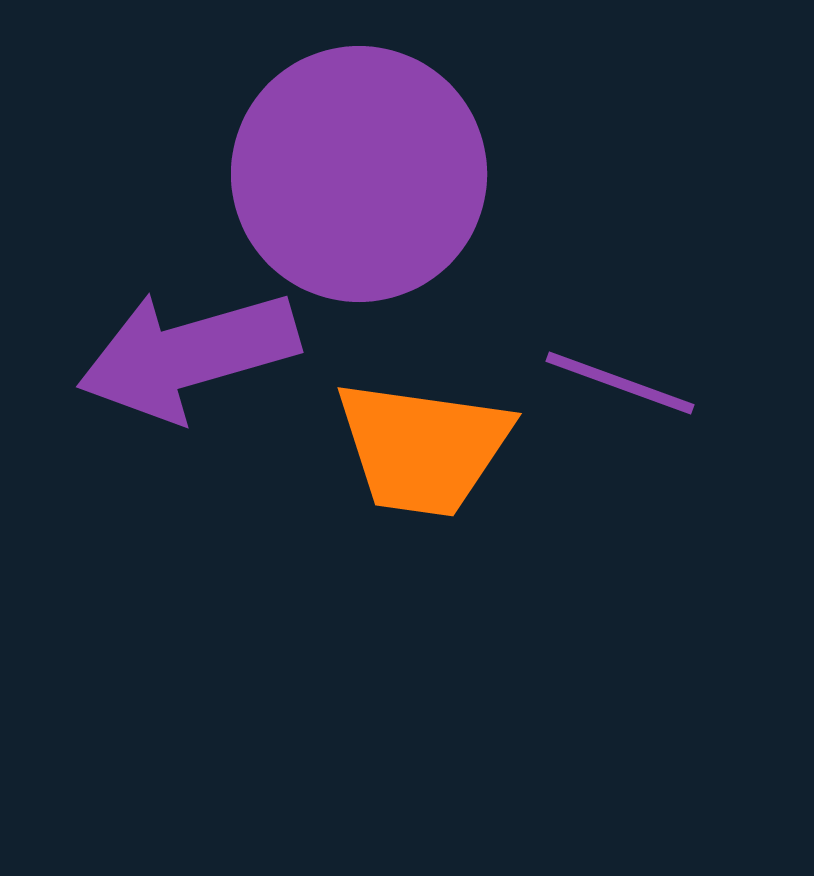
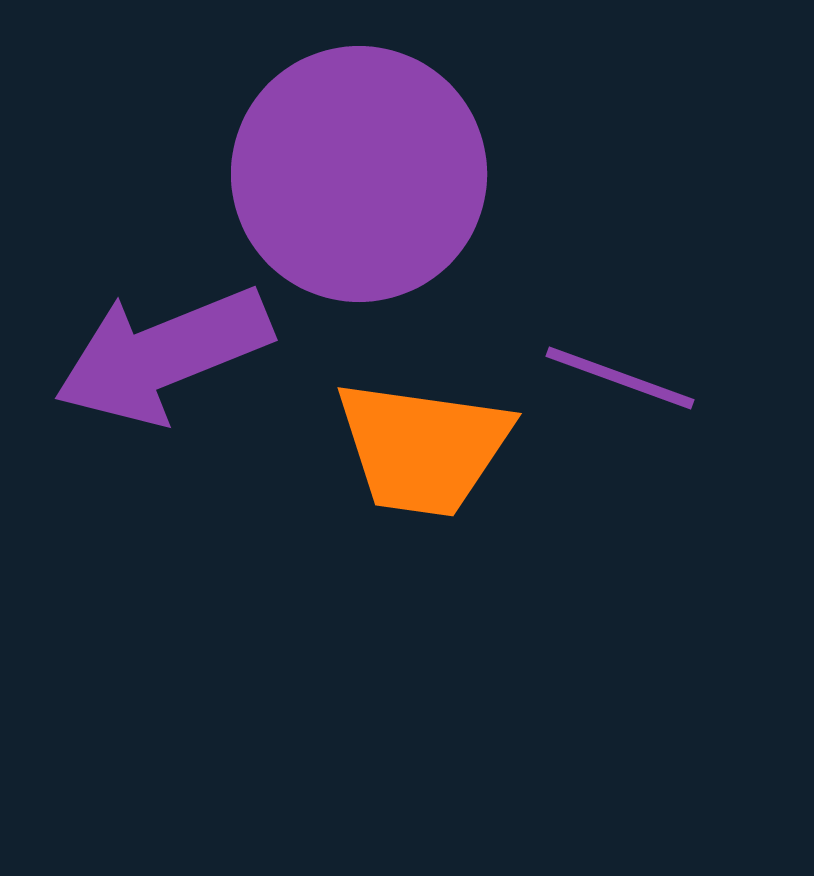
purple arrow: moved 25 px left; rotated 6 degrees counterclockwise
purple line: moved 5 px up
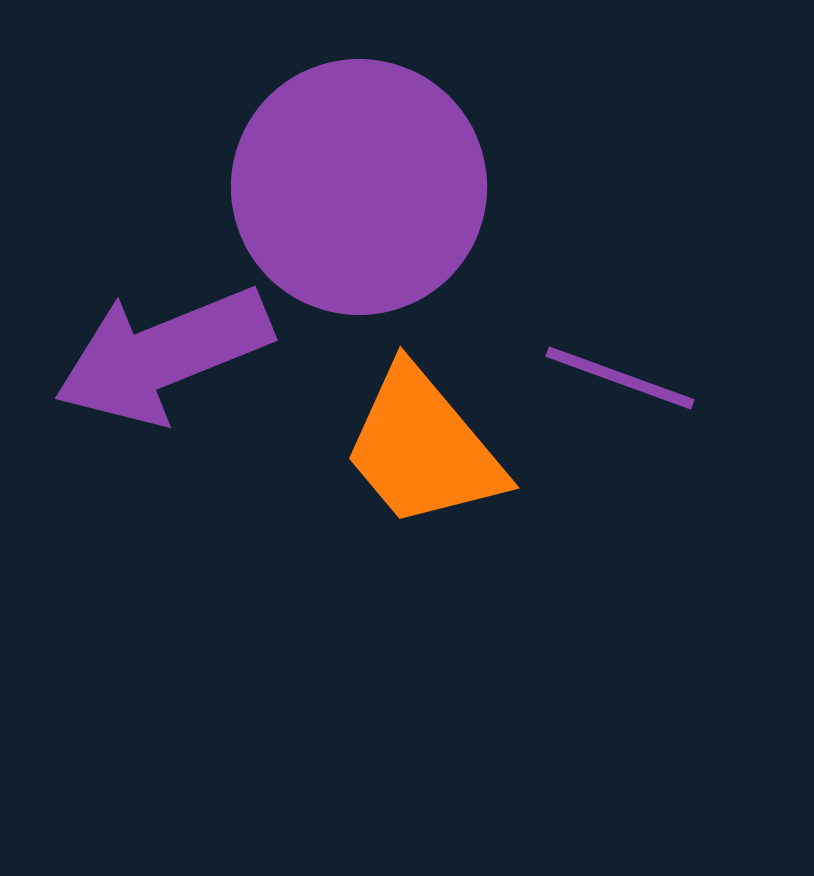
purple circle: moved 13 px down
orange trapezoid: rotated 42 degrees clockwise
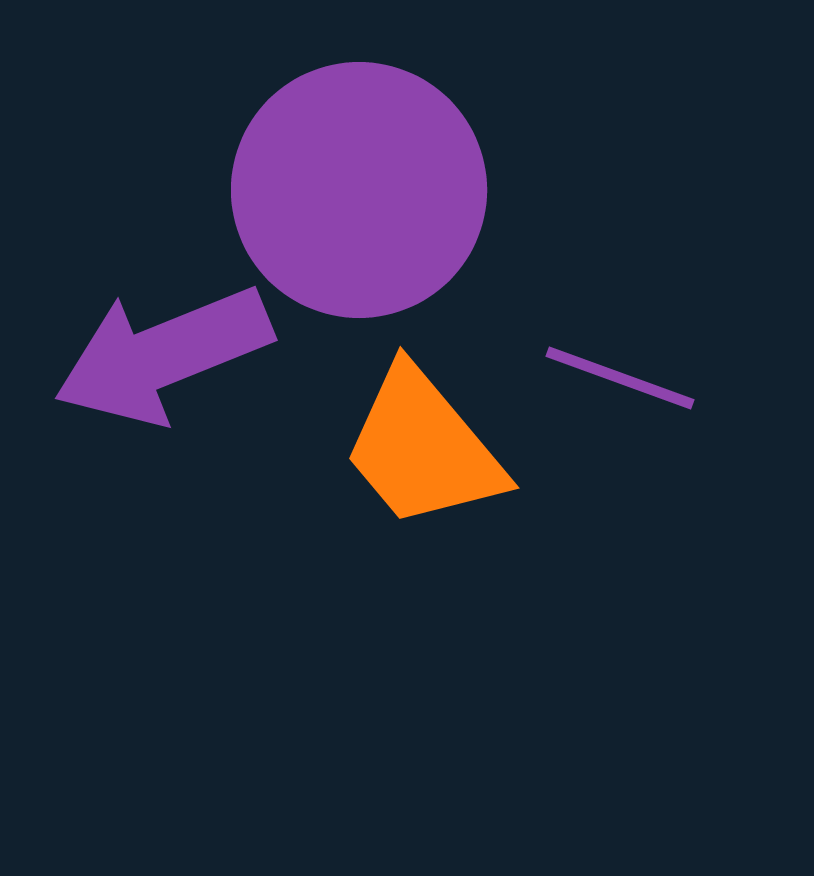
purple circle: moved 3 px down
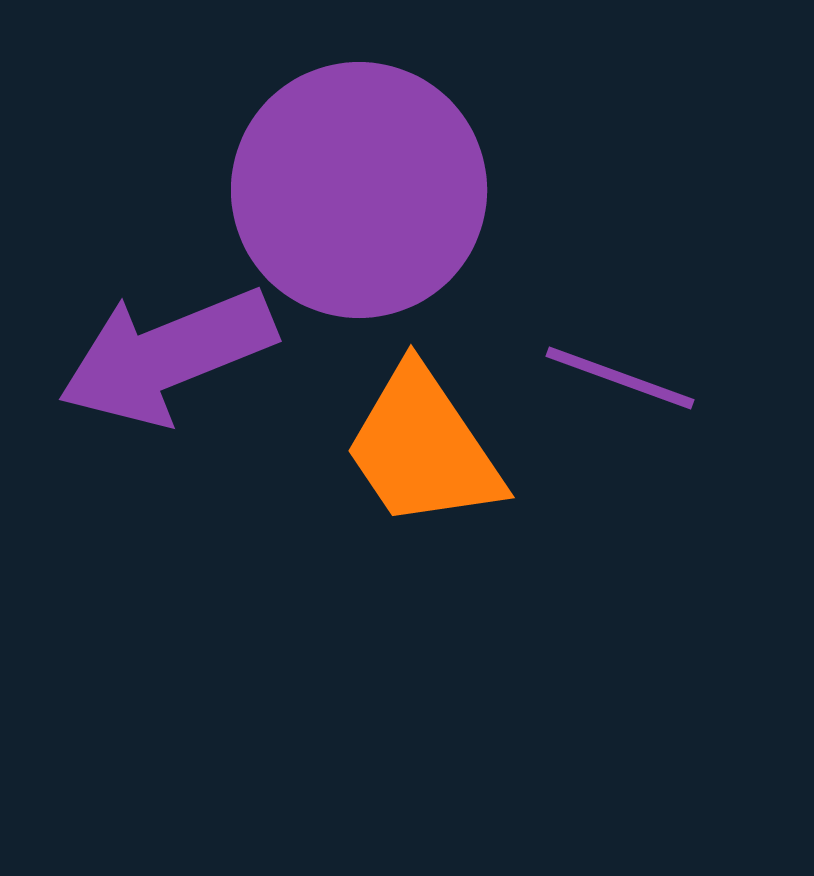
purple arrow: moved 4 px right, 1 px down
orange trapezoid: rotated 6 degrees clockwise
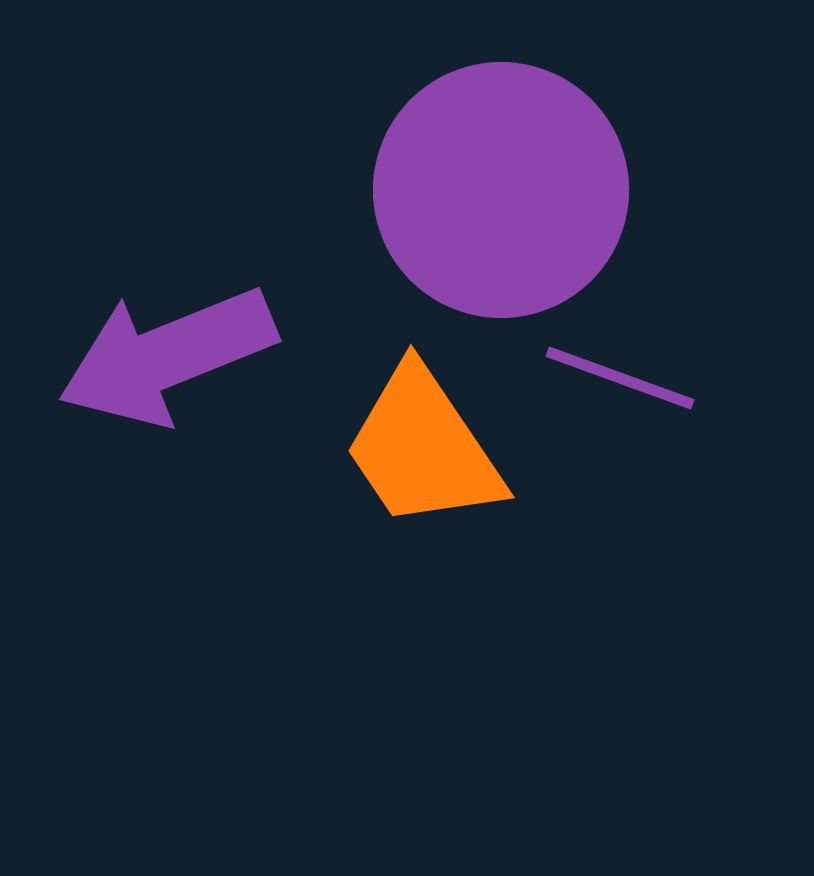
purple circle: moved 142 px right
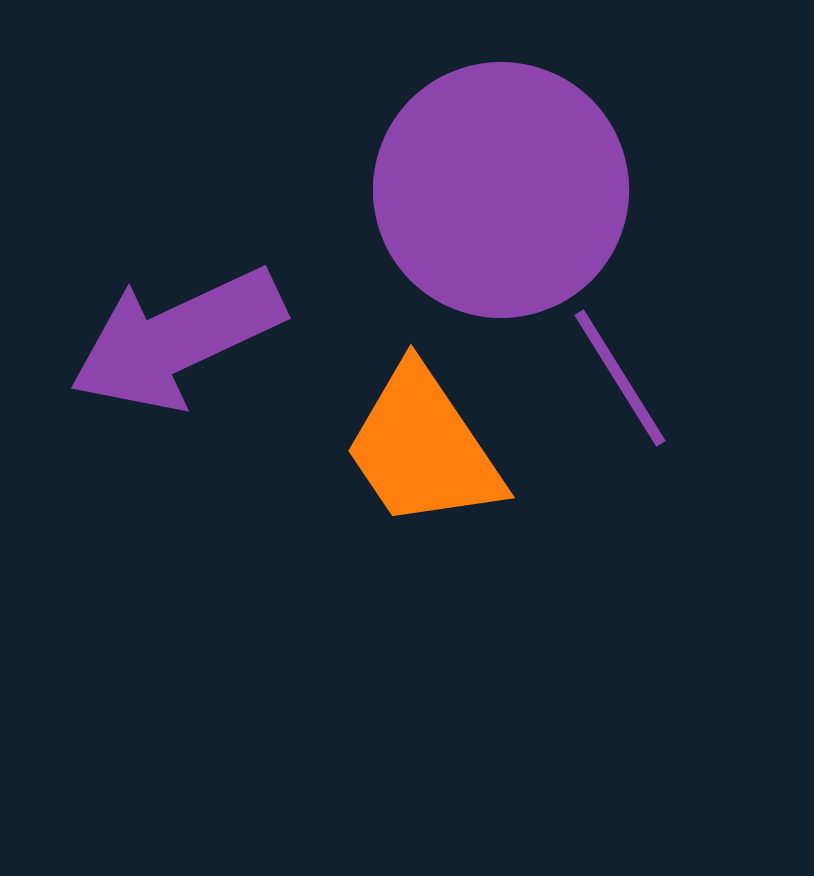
purple arrow: moved 10 px right, 17 px up; rotated 3 degrees counterclockwise
purple line: rotated 38 degrees clockwise
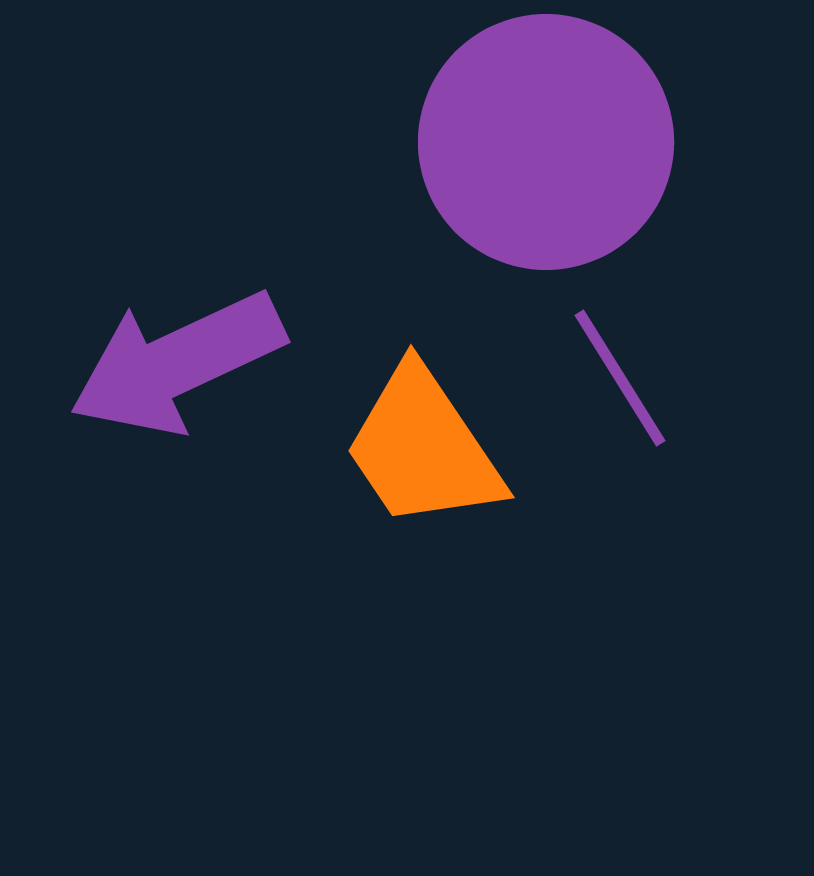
purple circle: moved 45 px right, 48 px up
purple arrow: moved 24 px down
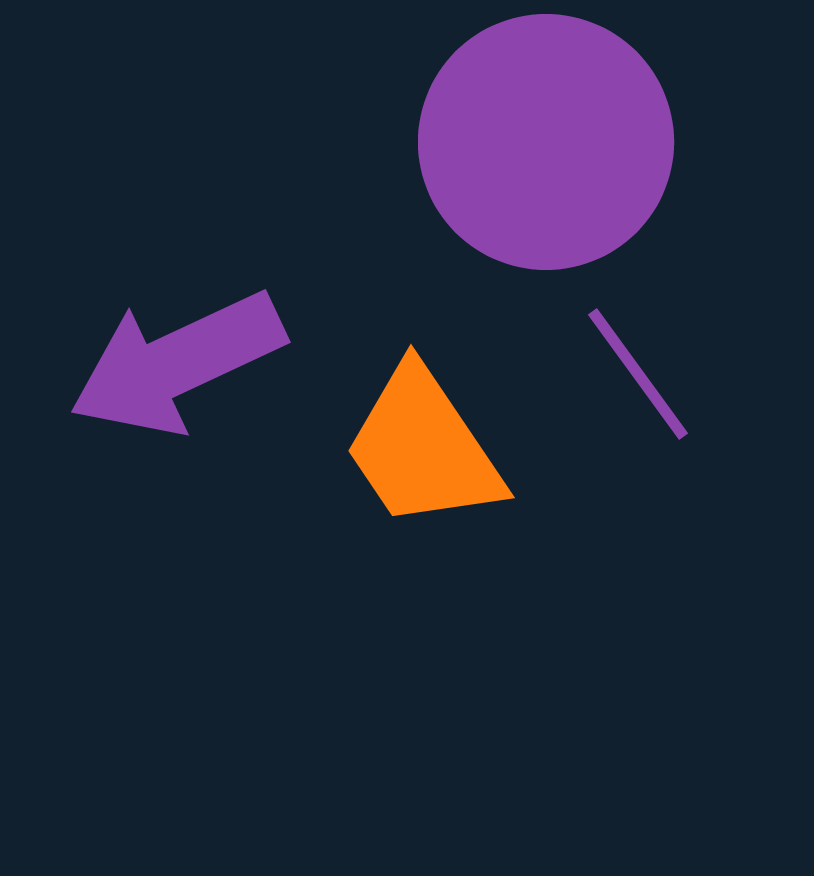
purple line: moved 18 px right, 4 px up; rotated 4 degrees counterclockwise
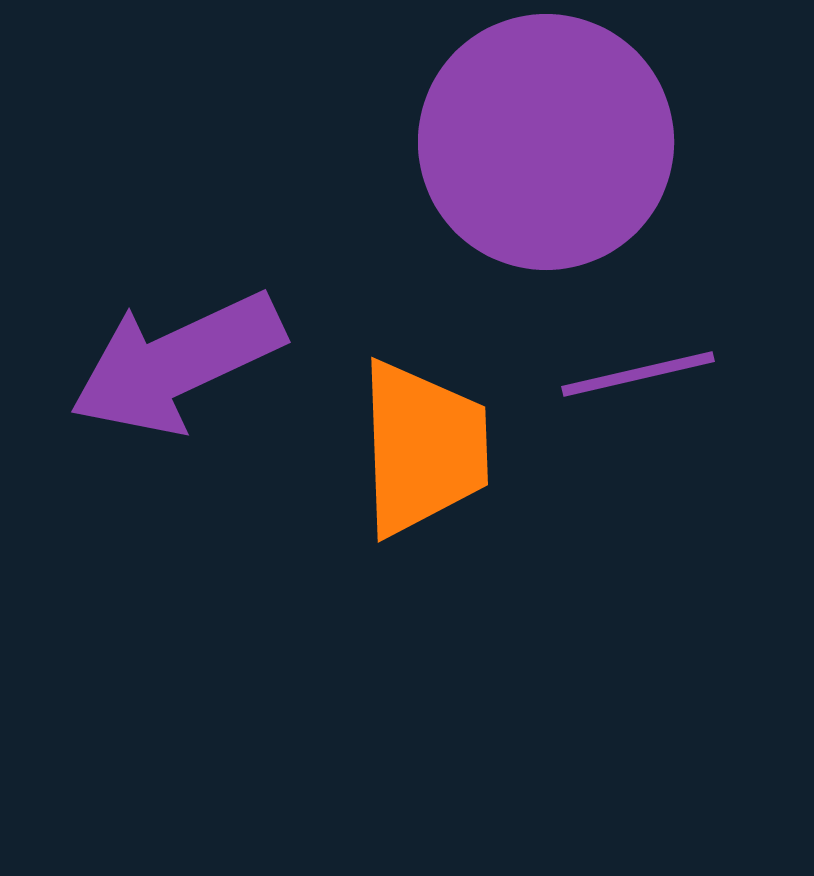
purple line: rotated 67 degrees counterclockwise
orange trapezoid: rotated 148 degrees counterclockwise
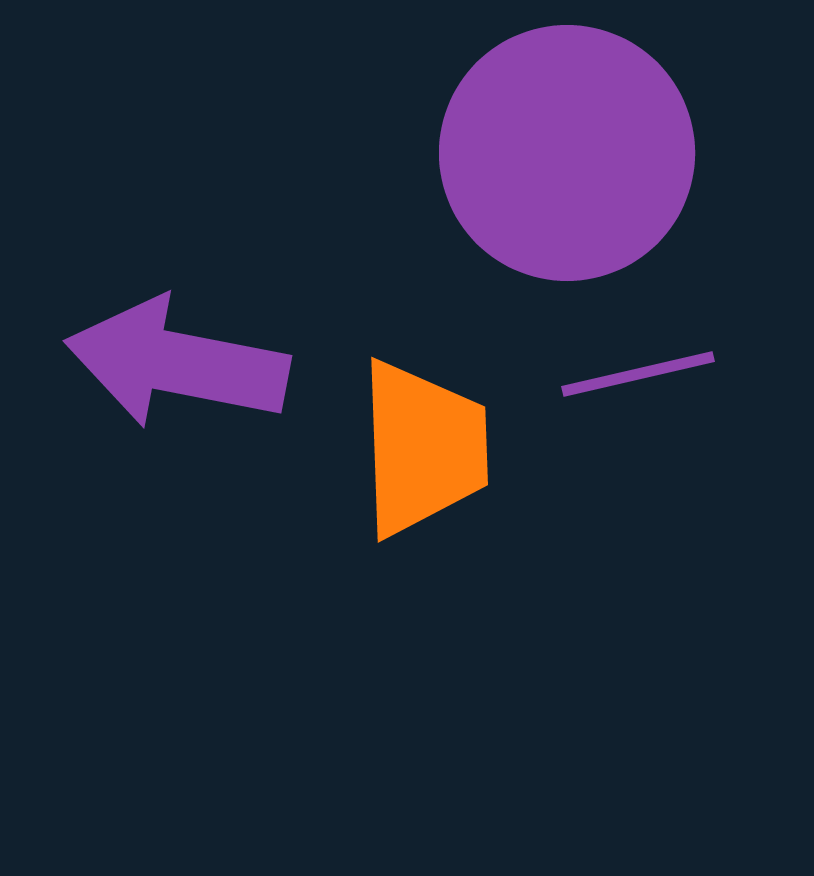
purple circle: moved 21 px right, 11 px down
purple arrow: rotated 36 degrees clockwise
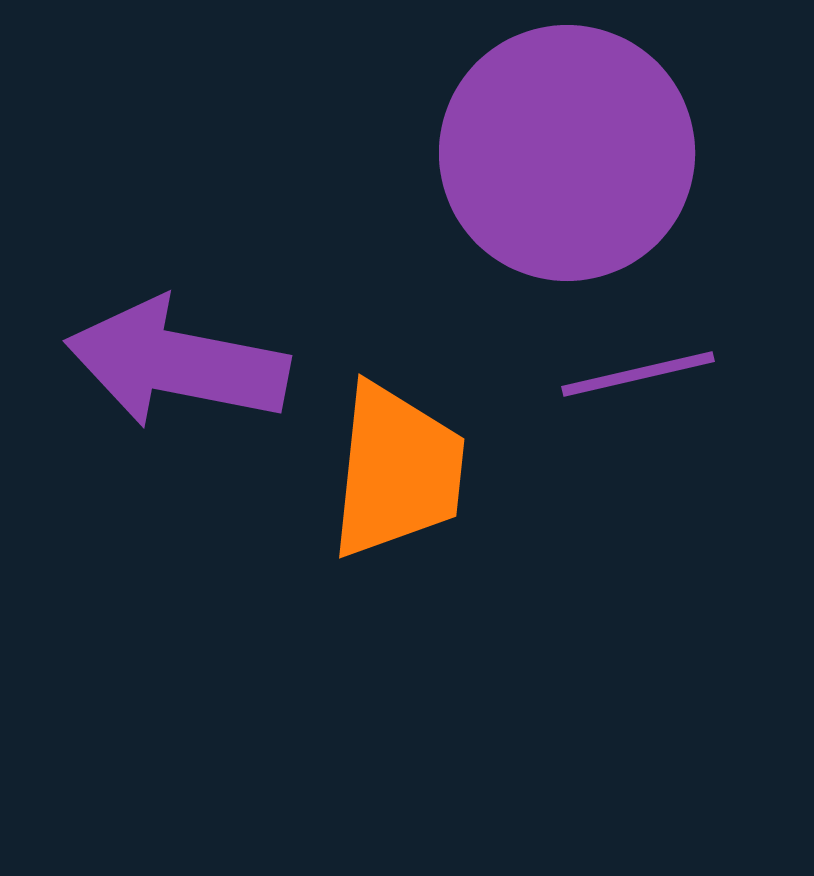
orange trapezoid: moved 26 px left, 23 px down; rotated 8 degrees clockwise
